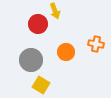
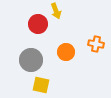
yellow arrow: moved 1 px right
yellow square: rotated 18 degrees counterclockwise
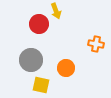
red circle: moved 1 px right
orange circle: moved 16 px down
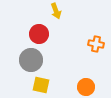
red circle: moved 10 px down
orange circle: moved 20 px right, 19 px down
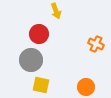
orange cross: rotated 14 degrees clockwise
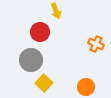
red circle: moved 1 px right, 2 px up
yellow square: moved 3 px right, 2 px up; rotated 30 degrees clockwise
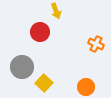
gray circle: moved 9 px left, 7 px down
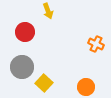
yellow arrow: moved 8 px left
red circle: moved 15 px left
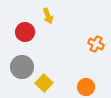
yellow arrow: moved 5 px down
